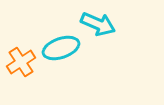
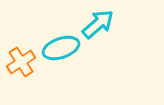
cyan arrow: rotated 64 degrees counterclockwise
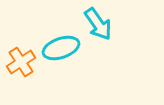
cyan arrow: rotated 96 degrees clockwise
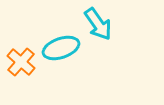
orange cross: rotated 16 degrees counterclockwise
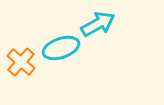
cyan arrow: rotated 84 degrees counterclockwise
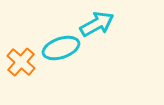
cyan arrow: moved 1 px left
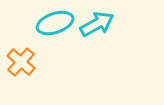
cyan ellipse: moved 6 px left, 25 px up
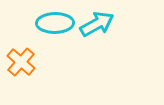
cyan ellipse: rotated 18 degrees clockwise
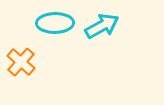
cyan arrow: moved 5 px right, 2 px down
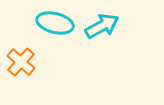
cyan ellipse: rotated 15 degrees clockwise
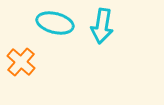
cyan arrow: rotated 128 degrees clockwise
